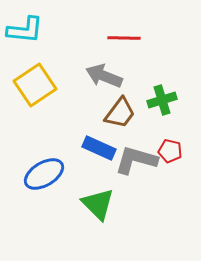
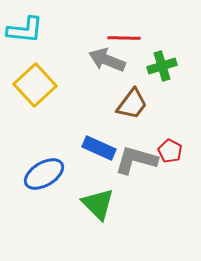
gray arrow: moved 3 px right, 16 px up
yellow square: rotated 9 degrees counterclockwise
green cross: moved 34 px up
brown trapezoid: moved 12 px right, 9 px up
red pentagon: rotated 15 degrees clockwise
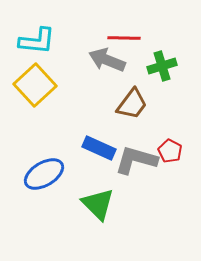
cyan L-shape: moved 12 px right, 11 px down
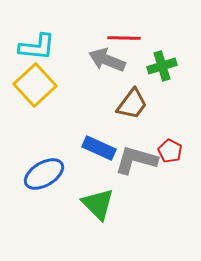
cyan L-shape: moved 6 px down
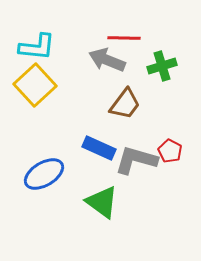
brown trapezoid: moved 7 px left
green triangle: moved 4 px right, 2 px up; rotated 9 degrees counterclockwise
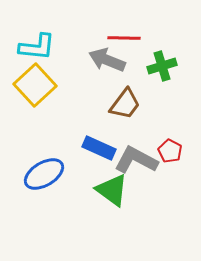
gray L-shape: rotated 12 degrees clockwise
green triangle: moved 10 px right, 12 px up
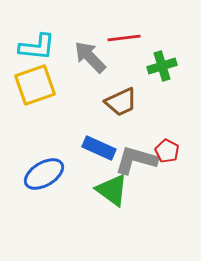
red line: rotated 8 degrees counterclockwise
gray arrow: moved 17 px left, 3 px up; rotated 24 degrees clockwise
yellow square: rotated 24 degrees clockwise
brown trapezoid: moved 4 px left, 2 px up; rotated 28 degrees clockwise
red pentagon: moved 3 px left
gray L-shape: rotated 12 degrees counterclockwise
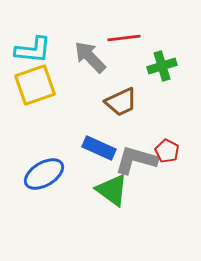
cyan L-shape: moved 4 px left, 3 px down
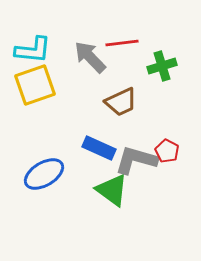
red line: moved 2 px left, 5 px down
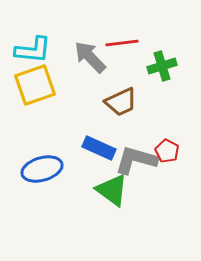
blue ellipse: moved 2 px left, 5 px up; rotated 15 degrees clockwise
